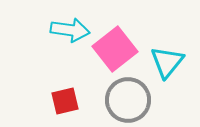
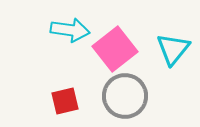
cyan triangle: moved 6 px right, 13 px up
gray circle: moved 3 px left, 4 px up
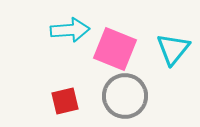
cyan arrow: rotated 12 degrees counterclockwise
pink square: rotated 30 degrees counterclockwise
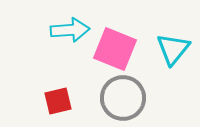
gray circle: moved 2 px left, 2 px down
red square: moved 7 px left
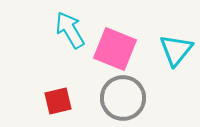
cyan arrow: rotated 117 degrees counterclockwise
cyan triangle: moved 3 px right, 1 px down
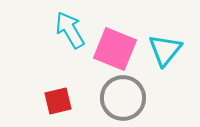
cyan triangle: moved 11 px left
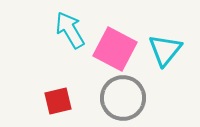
pink square: rotated 6 degrees clockwise
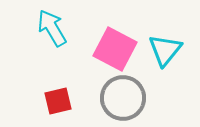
cyan arrow: moved 18 px left, 2 px up
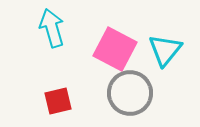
cyan arrow: rotated 15 degrees clockwise
gray circle: moved 7 px right, 5 px up
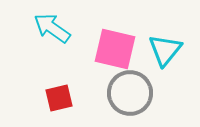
cyan arrow: rotated 39 degrees counterclockwise
pink square: rotated 15 degrees counterclockwise
red square: moved 1 px right, 3 px up
